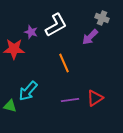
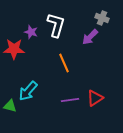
white L-shape: rotated 45 degrees counterclockwise
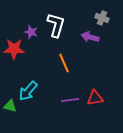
purple arrow: rotated 60 degrees clockwise
red triangle: rotated 24 degrees clockwise
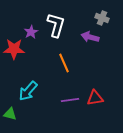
purple star: rotated 24 degrees clockwise
green triangle: moved 8 px down
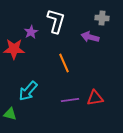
gray cross: rotated 16 degrees counterclockwise
white L-shape: moved 4 px up
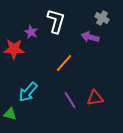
gray cross: rotated 24 degrees clockwise
purple star: rotated 16 degrees counterclockwise
orange line: rotated 66 degrees clockwise
cyan arrow: moved 1 px down
purple line: rotated 66 degrees clockwise
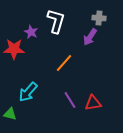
gray cross: moved 3 px left; rotated 24 degrees counterclockwise
purple arrow: rotated 72 degrees counterclockwise
red triangle: moved 2 px left, 5 px down
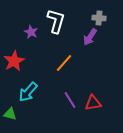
red star: moved 12 px down; rotated 30 degrees counterclockwise
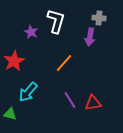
purple arrow: rotated 24 degrees counterclockwise
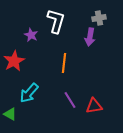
gray cross: rotated 16 degrees counterclockwise
purple star: moved 3 px down
orange line: rotated 36 degrees counterclockwise
cyan arrow: moved 1 px right, 1 px down
red triangle: moved 1 px right, 3 px down
green triangle: rotated 16 degrees clockwise
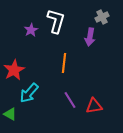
gray cross: moved 3 px right, 1 px up; rotated 16 degrees counterclockwise
purple star: moved 5 px up; rotated 16 degrees clockwise
red star: moved 9 px down
